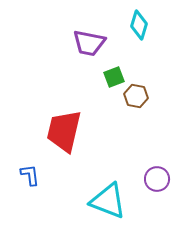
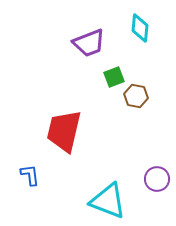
cyan diamond: moved 1 px right, 3 px down; rotated 12 degrees counterclockwise
purple trapezoid: rotated 32 degrees counterclockwise
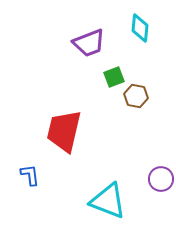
purple circle: moved 4 px right
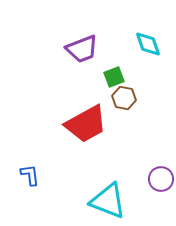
cyan diamond: moved 8 px right, 16 px down; rotated 24 degrees counterclockwise
purple trapezoid: moved 7 px left, 6 px down
brown hexagon: moved 12 px left, 2 px down
red trapezoid: moved 22 px right, 7 px up; rotated 132 degrees counterclockwise
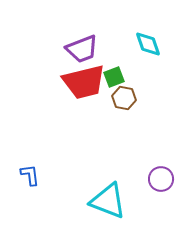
red trapezoid: moved 2 px left, 42 px up; rotated 15 degrees clockwise
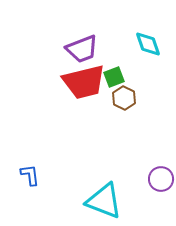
brown hexagon: rotated 15 degrees clockwise
cyan triangle: moved 4 px left
